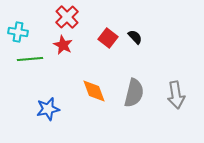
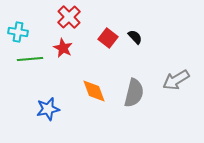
red cross: moved 2 px right
red star: moved 3 px down
gray arrow: moved 15 px up; rotated 68 degrees clockwise
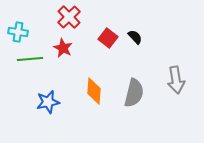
gray arrow: rotated 68 degrees counterclockwise
orange diamond: rotated 24 degrees clockwise
blue star: moved 7 px up
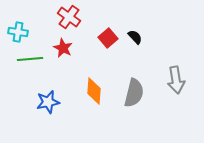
red cross: rotated 10 degrees counterclockwise
red square: rotated 12 degrees clockwise
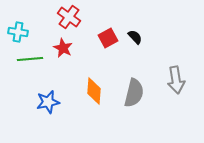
red square: rotated 12 degrees clockwise
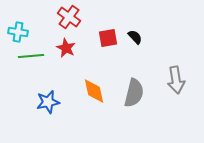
red square: rotated 18 degrees clockwise
red star: moved 3 px right
green line: moved 1 px right, 3 px up
orange diamond: rotated 16 degrees counterclockwise
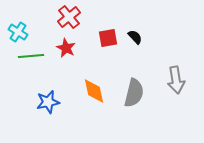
red cross: rotated 15 degrees clockwise
cyan cross: rotated 24 degrees clockwise
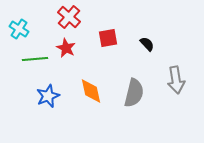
red cross: rotated 10 degrees counterclockwise
cyan cross: moved 1 px right, 3 px up
black semicircle: moved 12 px right, 7 px down
green line: moved 4 px right, 3 px down
orange diamond: moved 3 px left
blue star: moved 6 px up; rotated 10 degrees counterclockwise
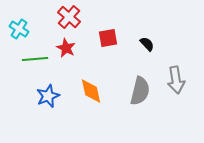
gray semicircle: moved 6 px right, 2 px up
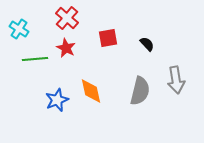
red cross: moved 2 px left, 1 px down
blue star: moved 9 px right, 4 px down
